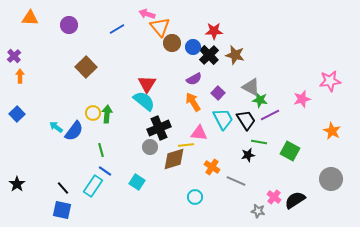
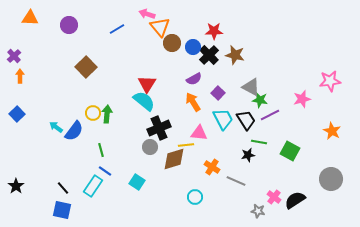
black star at (17, 184): moved 1 px left, 2 px down
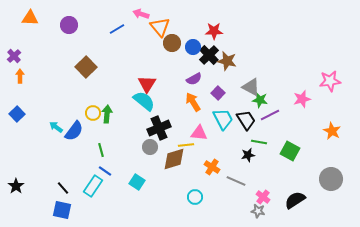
pink arrow at (147, 14): moved 6 px left
brown star at (235, 55): moved 8 px left, 6 px down
pink cross at (274, 197): moved 11 px left
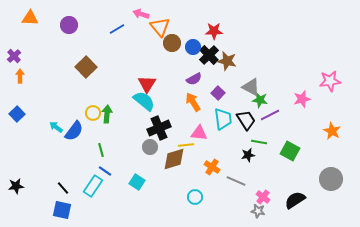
cyan trapezoid at (223, 119): rotated 20 degrees clockwise
black star at (16, 186): rotated 28 degrees clockwise
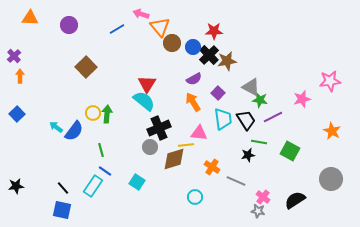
brown star at (227, 61): rotated 24 degrees counterclockwise
purple line at (270, 115): moved 3 px right, 2 px down
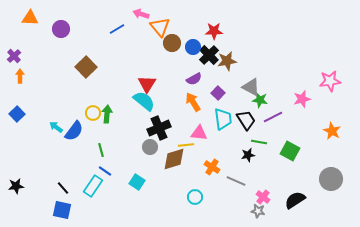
purple circle at (69, 25): moved 8 px left, 4 px down
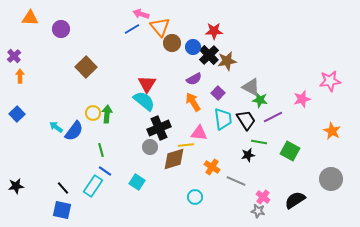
blue line at (117, 29): moved 15 px right
